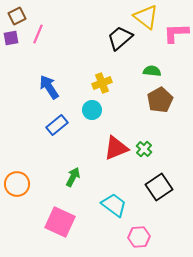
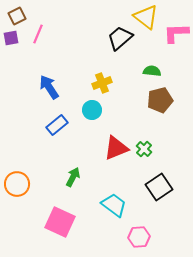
brown pentagon: rotated 15 degrees clockwise
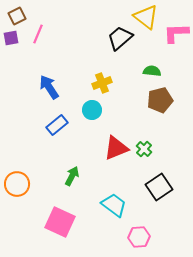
green arrow: moved 1 px left, 1 px up
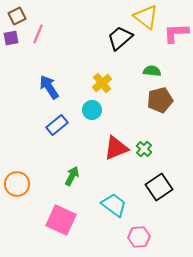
yellow cross: rotated 18 degrees counterclockwise
pink square: moved 1 px right, 2 px up
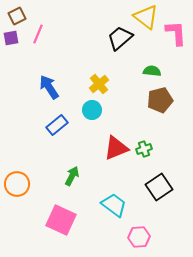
pink L-shape: rotated 88 degrees clockwise
yellow cross: moved 3 px left, 1 px down
green cross: rotated 28 degrees clockwise
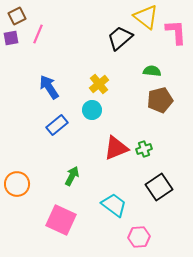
pink L-shape: moved 1 px up
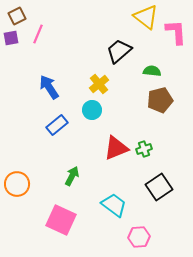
black trapezoid: moved 1 px left, 13 px down
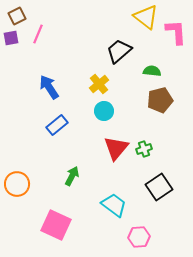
cyan circle: moved 12 px right, 1 px down
red triangle: rotated 28 degrees counterclockwise
pink square: moved 5 px left, 5 px down
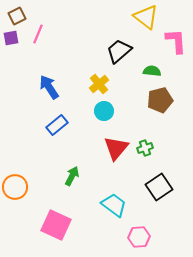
pink L-shape: moved 9 px down
green cross: moved 1 px right, 1 px up
orange circle: moved 2 px left, 3 px down
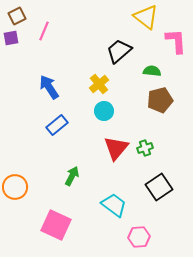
pink line: moved 6 px right, 3 px up
